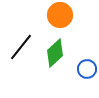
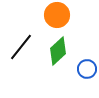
orange circle: moved 3 px left
green diamond: moved 3 px right, 2 px up
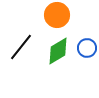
green diamond: rotated 12 degrees clockwise
blue circle: moved 21 px up
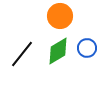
orange circle: moved 3 px right, 1 px down
black line: moved 1 px right, 7 px down
